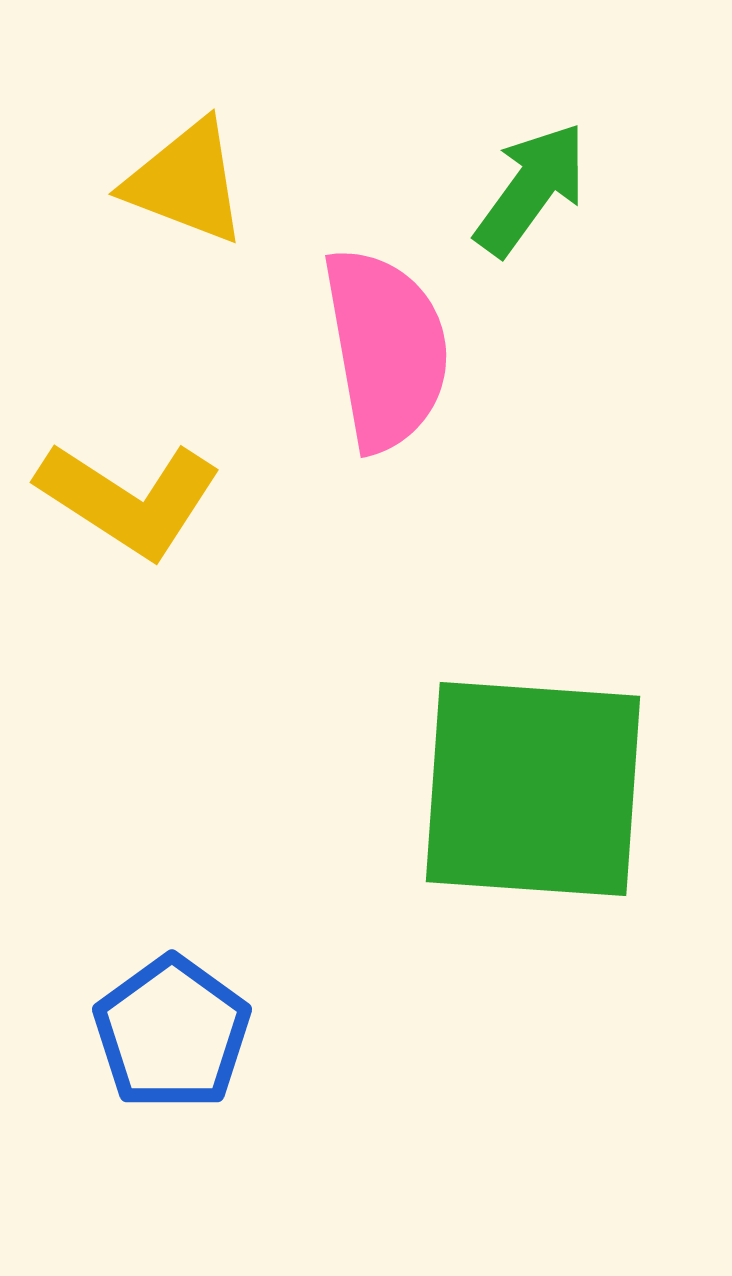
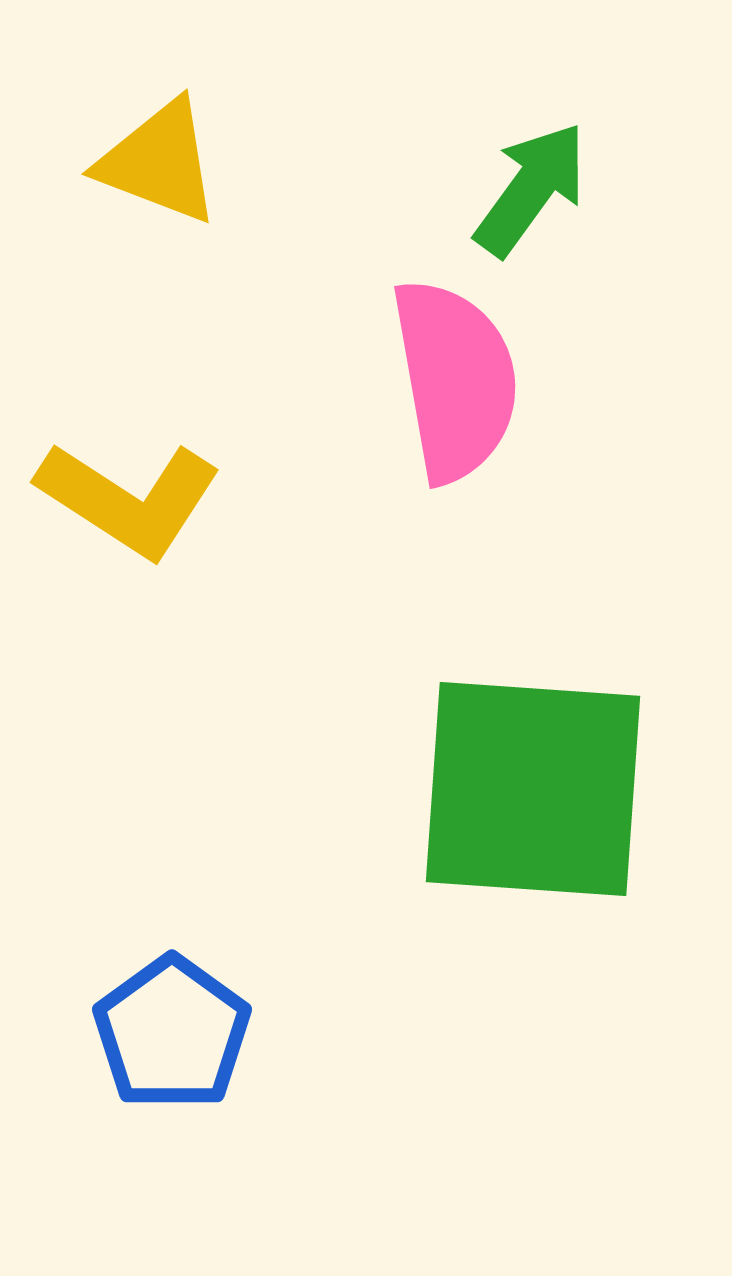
yellow triangle: moved 27 px left, 20 px up
pink semicircle: moved 69 px right, 31 px down
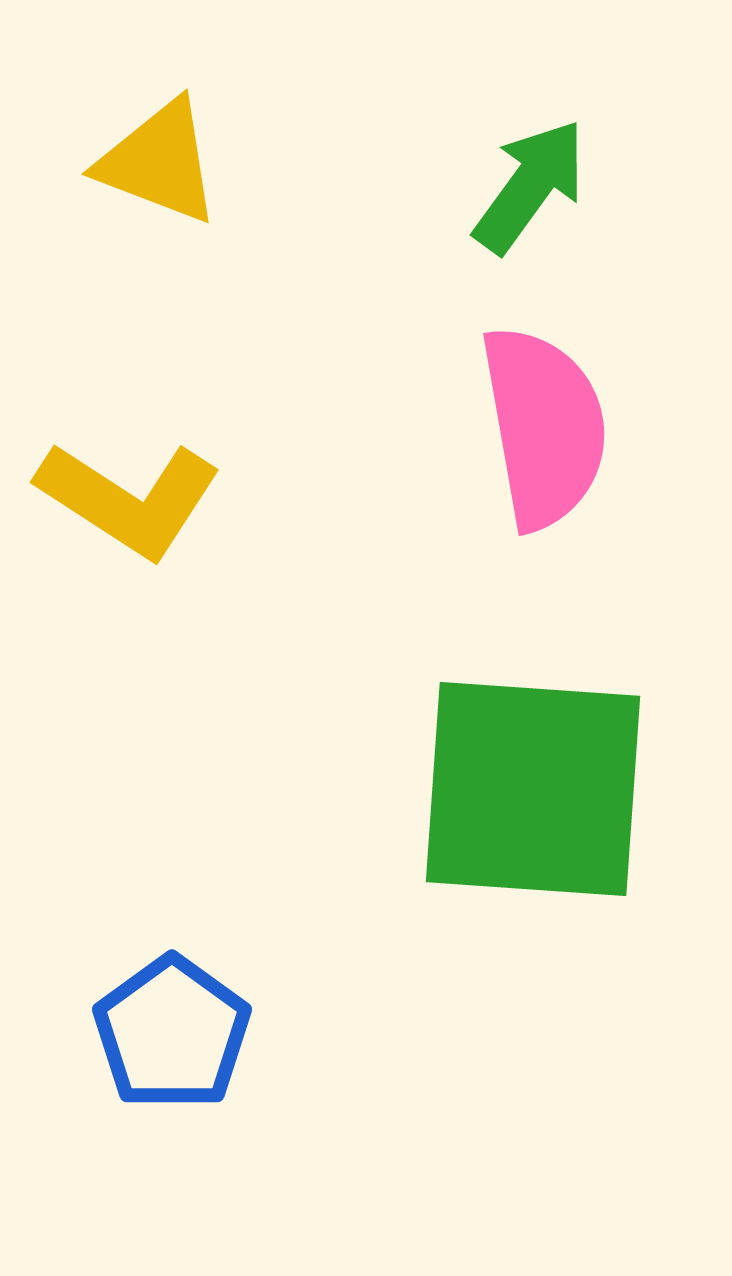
green arrow: moved 1 px left, 3 px up
pink semicircle: moved 89 px right, 47 px down
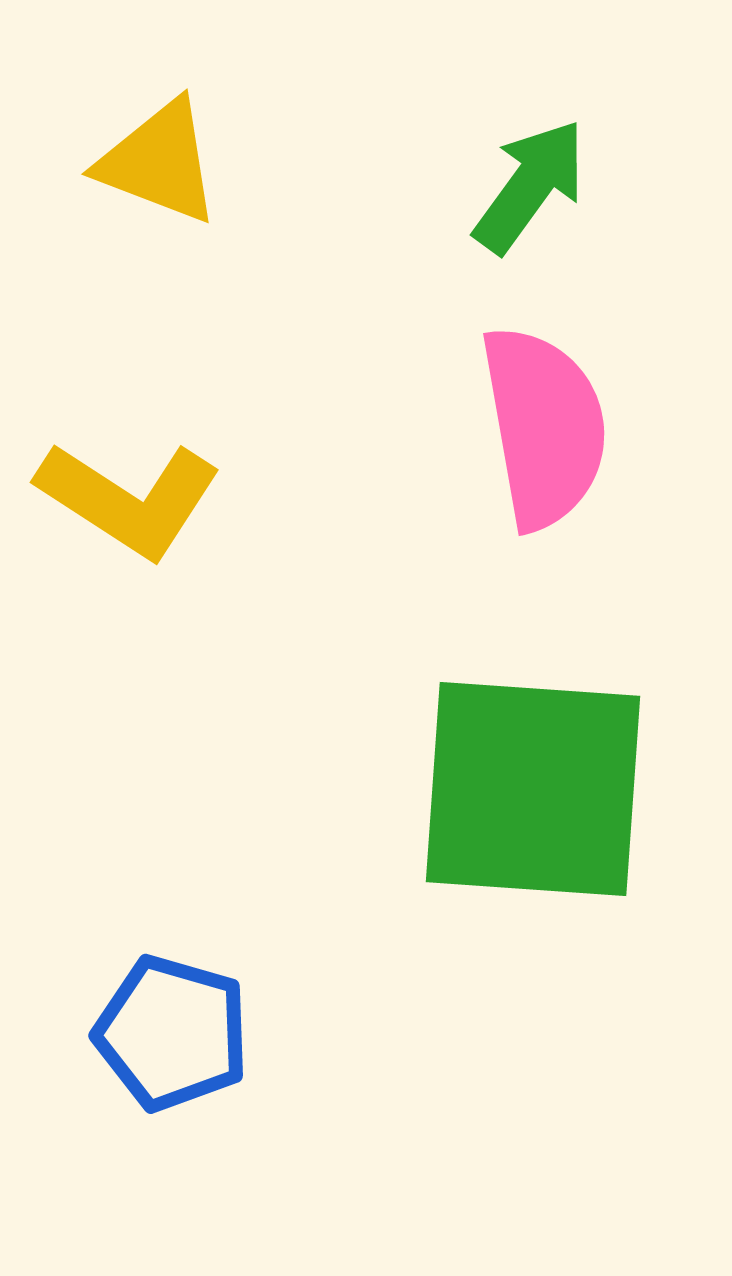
blue pentagon: rotated 20 degrees counterclockwise
